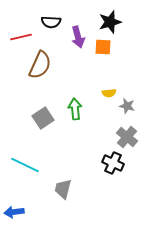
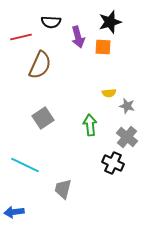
green arrow: moved 15 px right, 16 px down
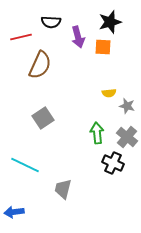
green arrow: moved 7 px right, 8 px down
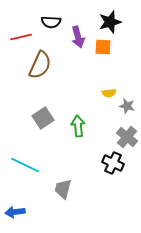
green arrow: moved 19 px left, 7 px up
blue arrow: moved 1 px right
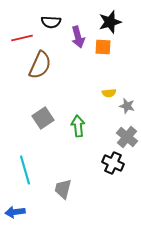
red line: moved 1 px right, 1 px down
cyan line: moved 5 px down; rotated 48 degrees clockwise
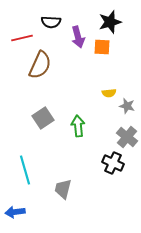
orange square: moved 1 px left
